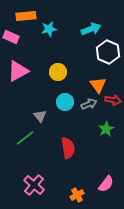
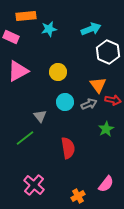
orange cross: moved 1 px right, 1 px down
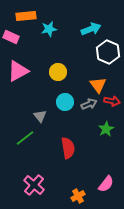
red arrow: moved 1 px left, 1 px down
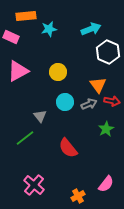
red semicircle: rotated 150 degrees clockwise
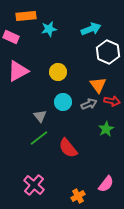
cyan circle: moved 2 px left
green line: moved 14 px right
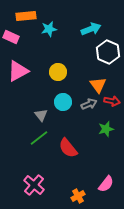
gray triangle: moved 1 px right, 1 px up
green star: rotated 14 degrees clockwise
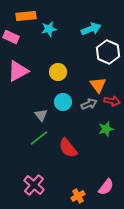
pink semicircle: moved 3 px down
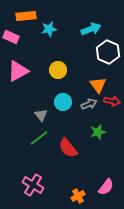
yellow circle: moved 2 px up
green star: moved 8 px left, 3 px down
pink cross: moved 1 px left; rotated 10 degrees counterclockwise
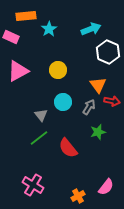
cyan star: rotated 21 degrees counterclockwise
gray arrow: moved 3 px down; rotated 35 degrees counterclockwise
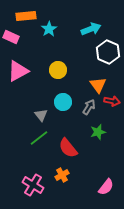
orange cross: moved 16 px left, 21 px up
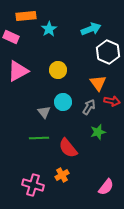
orange triangle: moved 2 px up
gray triangle: moved 3 px right, 3 px up
green line: rotated 36 degrees clockwise
pink cross: rotated 15 degrees counterclockwise
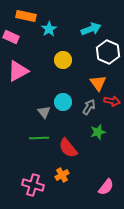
orange rectangle: rotated 18 degrees clockwise
yellow circle: moved 5 px right, 10 px up
